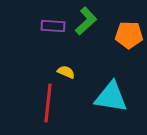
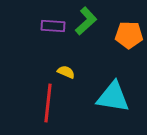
cyan triangle: moved 2 px right
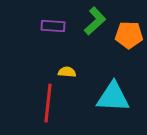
green L-shape: moved 9 px right
yellow semicircle: moved 1 px right; rotated 18 degrees counterclockwise
cyan triangle: rotated 6 degrees counterclockwise
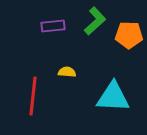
purple rectangle: rotated 10 degrees counterclockwise
red line: moved 15 px left, 7 px up
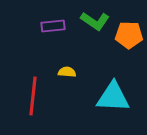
green L-shape: rotated 76 degrees clockwise
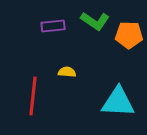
cyan triangle: moved 5 px right, 5 px down
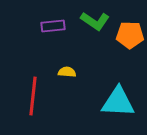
orange pentagon: moved 1 px right
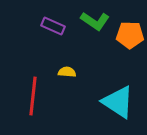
purple rectangle: rotated 30 degrees clockwise
cyan triangle: rotated 30 degrees clockwise
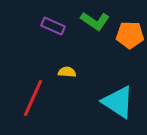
red line: moved 2 px down; rotated 18 degrees clockwise
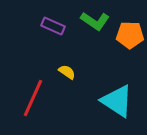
yellow semicircle: rotated 30 degrees clockwise
cyan triangle: moved 1 px left, 1 px up
